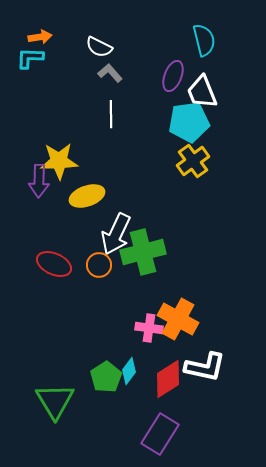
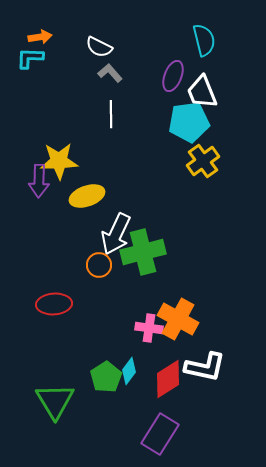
yellow cross: moved 10 px right
red ellipse: moved 40 px down; rotated 28 degrees counterclockwise
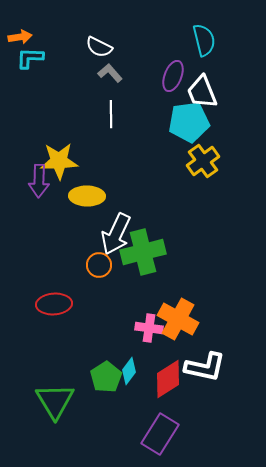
orange arrow: moved 20 px left
yellow ellipse: rotated 20 degrees clockwise
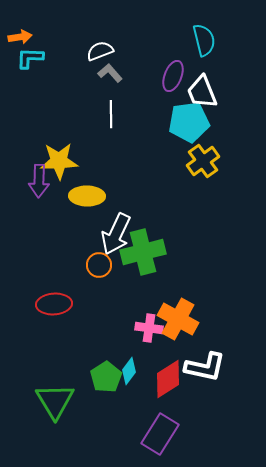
white semicircle: moved 1 px right, 4 px down; rotated 132 degrees clockwise
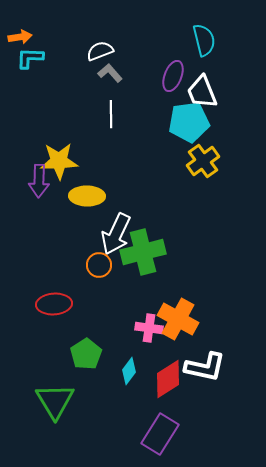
green pentagon: moved 20 px left, 23 px up
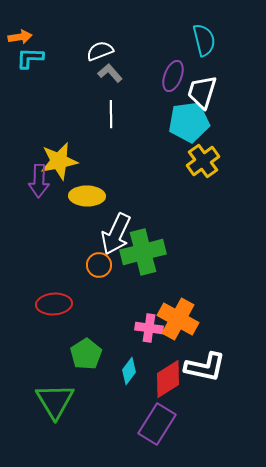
white trapezoid: rotated 39 degrees clockwise
yellow star: rotated 9 degrees counterclockwise
purple rectangle: moved 3 px left, 10 px up
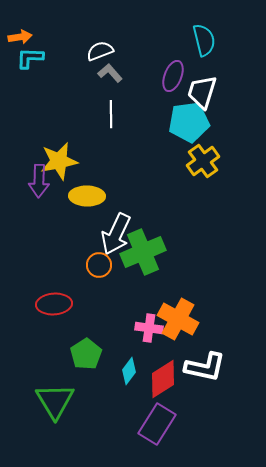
green cross: rotated 9 degrees counterclockwise
red diamond: moved 5 px left
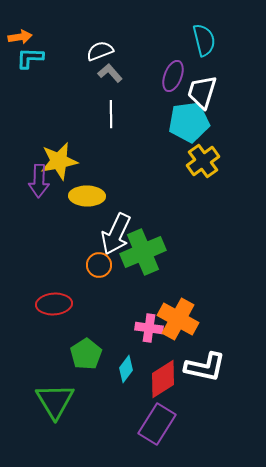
cyan diamond: moved 3 px left, 2 px up
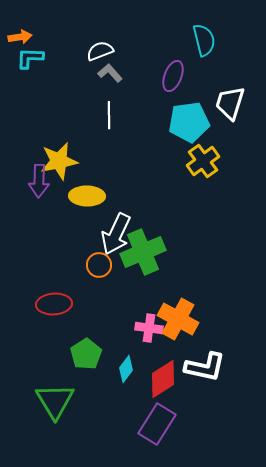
white trapezoid: moved 28 px right, 11 px down
white line: moved 2 px left, 1 px down
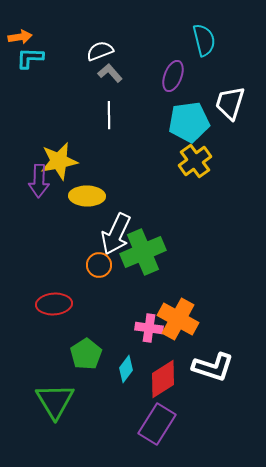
yellow cross: moved 8 px left
white L-shape: moved 8 px right; rotated 6 degrees clockwise
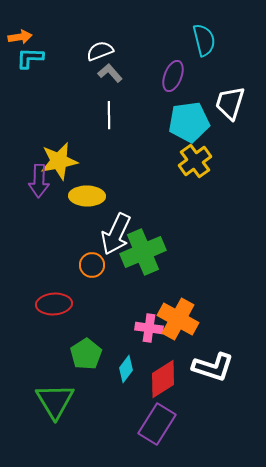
orange circle: moved 7 px left
